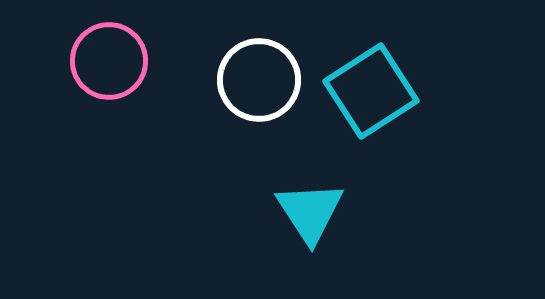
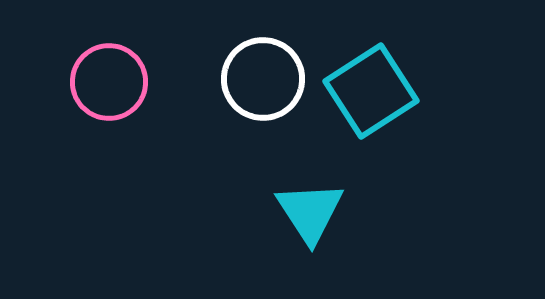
pink circle: moved 21 px down
white circle: moved 4 px right, 1 px up
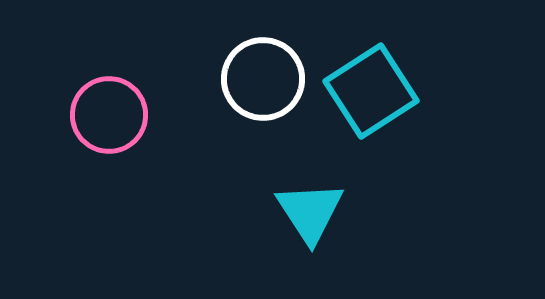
pink circle: moved 33 px down
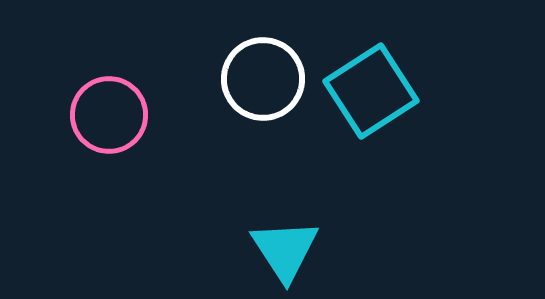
cyan triangle: moved 25 px left, 38 px down
